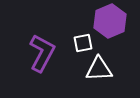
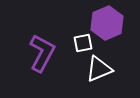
purple hexagon: moved 3 px left, 2 px down
white triangle: rotated 20 degrees counterclockwise
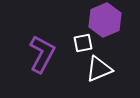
purple hexagon: moved 2 px left, 3 px up
purple L-shape: moved 1 px down
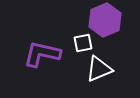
purple L-shape: rotated 105 degrees counterclockwise
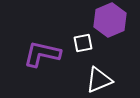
purple hexagon: moved 5 px right
white triangle: moved 11 px down
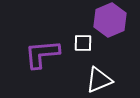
white square: rotated 12 degrees clockwise
purple L-shape: rotated 18 degrees counterclockwise
